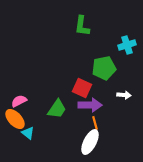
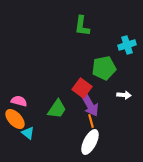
red square: rotated 12 degrees clockwise
pink semicircle: rotated 42 degrees clockwise
purple arrow: rotated 60 degrees clockwise
orange line: moved 4 px left, 2 px up
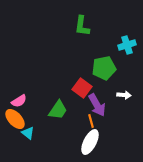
pink semicircle: rotated 133 degrees clockwise
purple arrow: moved 7 px right
green trapezoid: moved 1 px right, 1 px down
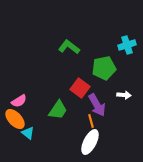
green L-shape: moved 13 px left, 21 px down; rotated 120 degrees clockwise
red square: moved 2 px left
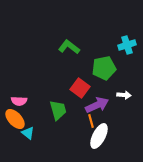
pink semicircle: rotated 35 degrees clockwise
purple arrow: rotated 85 degrees counterclockwise
green trapezoid: rotated 50 degrees counterclockwise
white ellipse: moved 9 px right, 6 px up
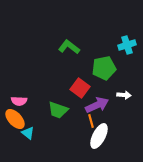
green trapezoid: rotated 125 degrees clockwise
